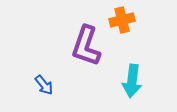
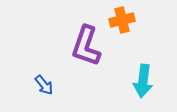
cyan arrow: moved 11 px right
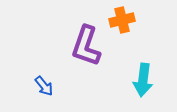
cyan arrow: moved 1 px up
blue arrow: moved 1 px down
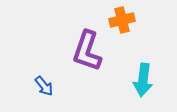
purple L-shape: moved 1 px right, 5 px down
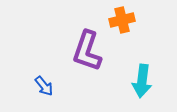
cyan arrow: moved 1 px left, 1 px down
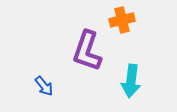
cyan arrow: moved 11 px left
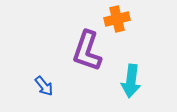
orange cross: moved 5 px left, 1 px up
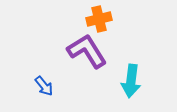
orange cross: moved 18 px left
purple L-shape: rotated 129 degrees clockwise
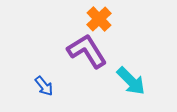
orange cross: rotated 30 degrees counterclockwise
cyan arrow: rotated 52 degrees counterclockwise
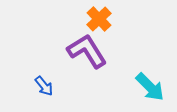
cyan arrow: moved 19 px right, 6 px down
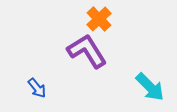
blue arrow: moved 7 px left, 2 px down
